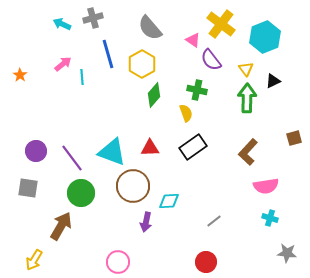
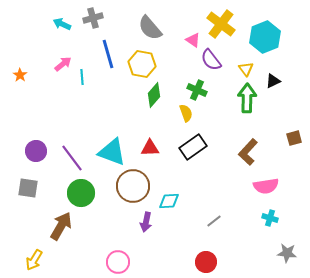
yellow hexagon: rotated 20 degrees counterclockwise
green cross: rotated 12 degrees clockwise
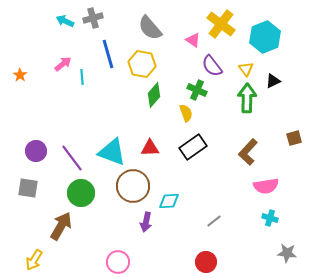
cyan arrow: moved 3 px right, 3 px up
purple semicircle: moved 1 px right, 6 px down
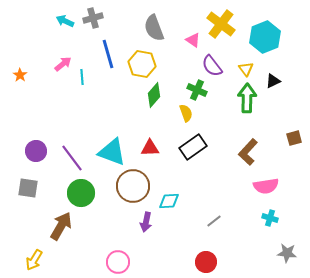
gray semicircle: moved 4 px right; rotated 20 degrees clockwise
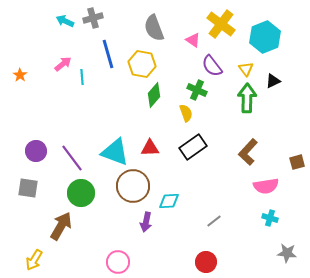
brown square: moved 3 px right, 24 px down
cyan triangle: moved 3 px right
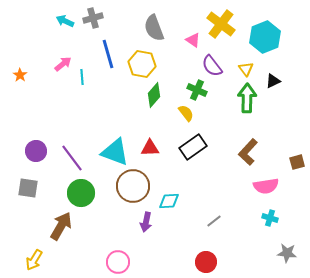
yellow semicircle: rotated 18 degrees counterclockwise
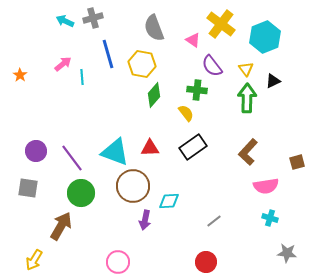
green cross: rotated 18 degrees counterclockwise
purple arrow: moved 1 px left, 2 px up
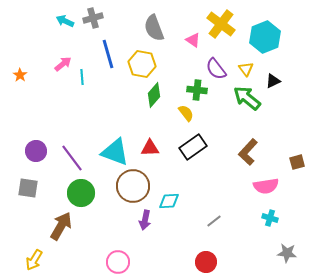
purple semicircle: moved 4 px right, 3 px down
green arrow: rotated 52 degrees counterclockwise
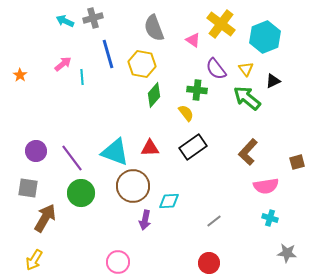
brown arrow: moved 16 px left, 8 px up
red circle: moved 3 px right, 1 px down
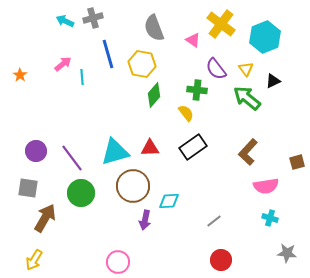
cyan triangle: rotated 36 degrees counterclockwise
red circle: moved 12 px right, 3 px up
